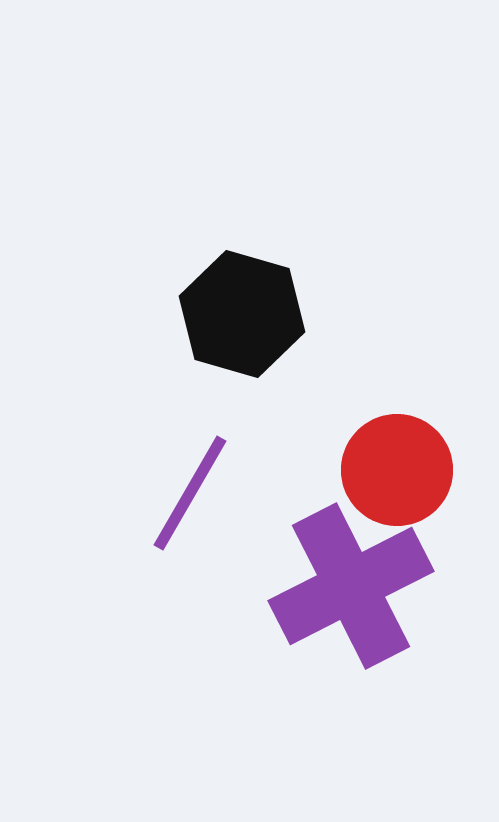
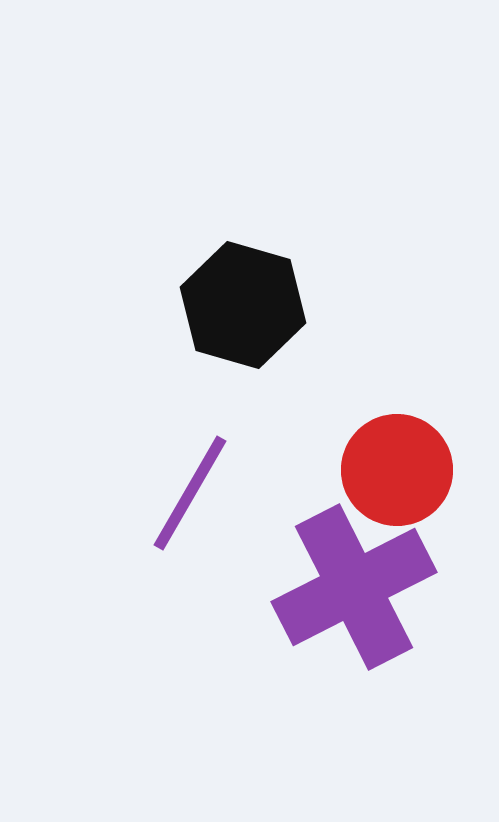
black hexagon: moved 1 px right, 9 px up
purple cross: moved 3 px right, 1 px down
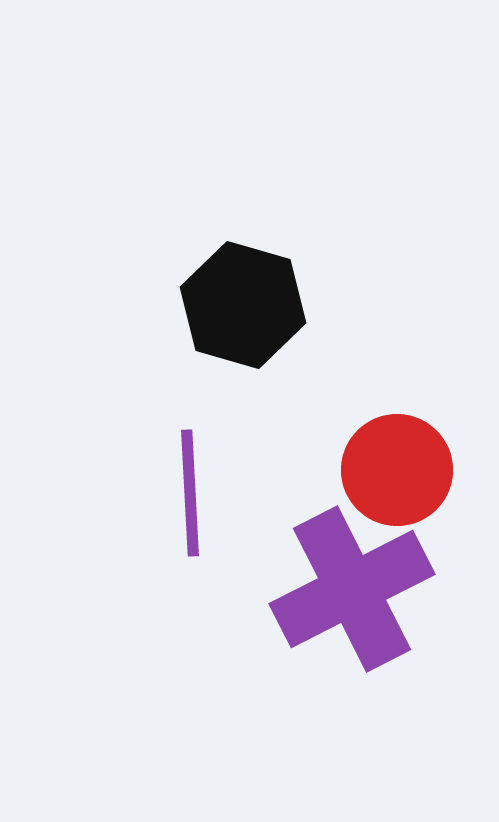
purple line: rotated 33 degrees counterclockwise
purple cross: moved 2 px left, 2 px down
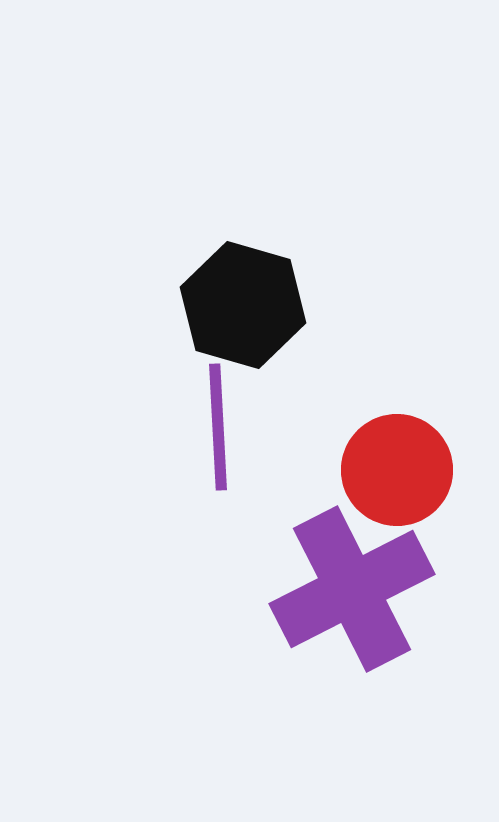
purple line: moved 28 px right, 66 px up
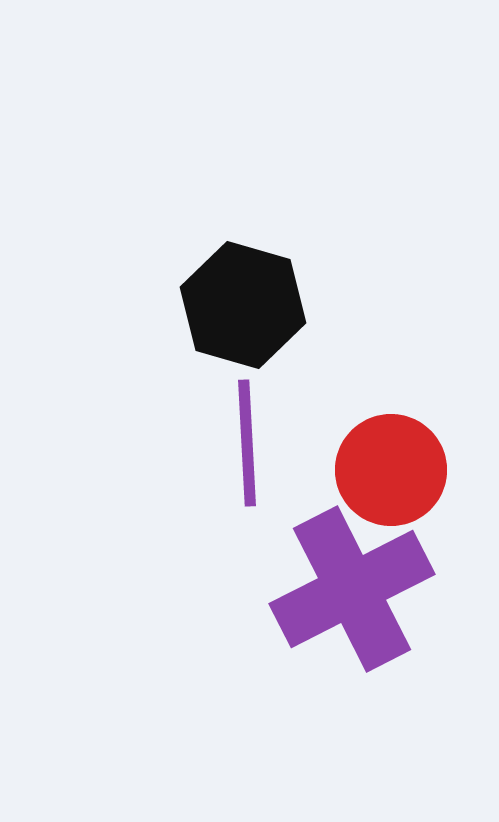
purple line: moved 29 px right, 16 px down
red circle: moved 6 px left
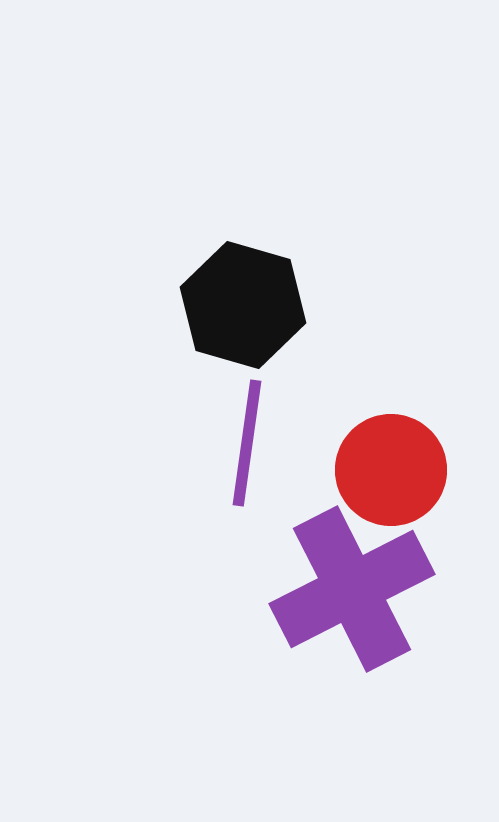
purple line: rotated 11 degrees clockwise
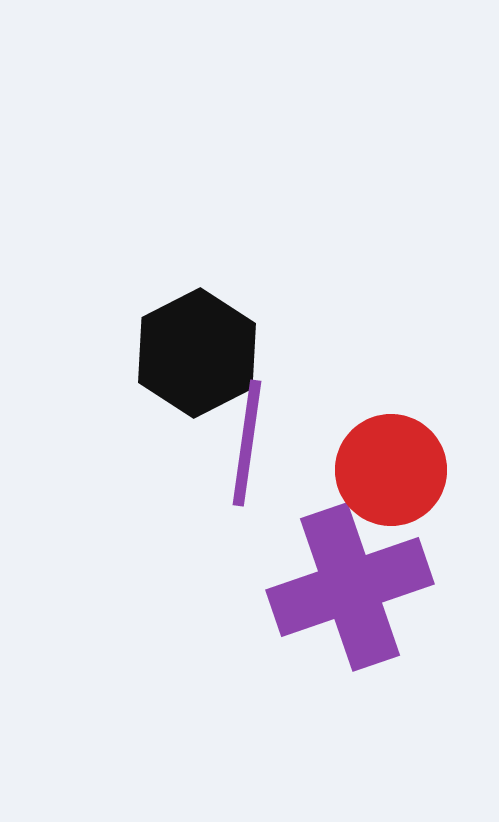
black hexagon: moved 46 px left, 48 px down; rotated 17 degrees clockwise
purple cross: moved 2 px left, 2 px up; rotated 8 degrees clockwise
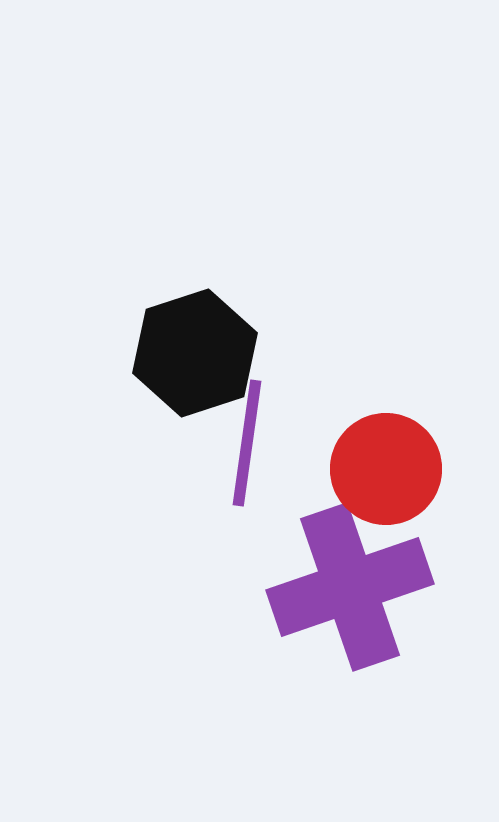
black hexagon: moved 2 px left; rotated 9 degrees clockwise
red circle: moved 5 px left, 1 px up
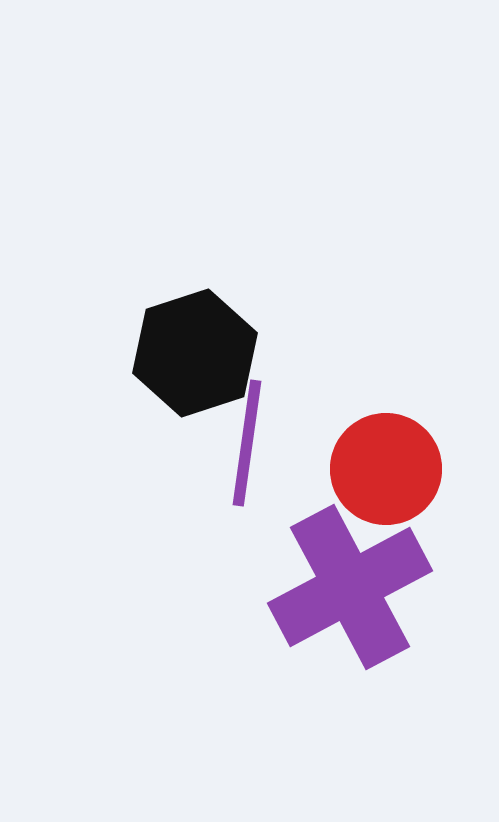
purple cross: rotated 9 degrees counterclockwise
